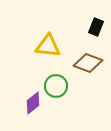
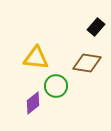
black rectangle: rotated 18 degrees clockwise
yellow triangle: moved 12 px left, 12 px down
brown diamond: moved 1 px left; rotated 12 degrees counterclockwise
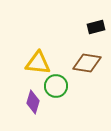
black rectangle: rotated 36 degrees clockwise
yellow triangle: moved 2 px right, 5 px down
purple diamond: moved 1 px up; rotated 35 degrees counterclockwise
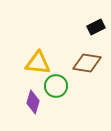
black rectangle: rotated 12 degrees counterclockwise
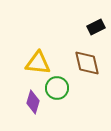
brown diamond: rotated 68 degrees clockwise
green circle: moved 1 px right, 2 px down
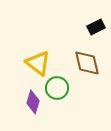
yellow triangle: rotated 32 degrees clockwise
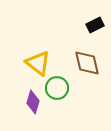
black rectangle: moved 1 px left, 2 px up
